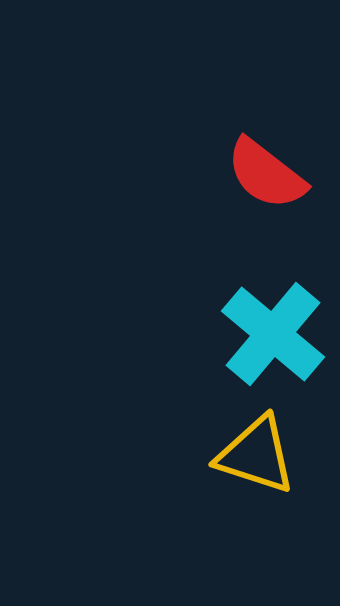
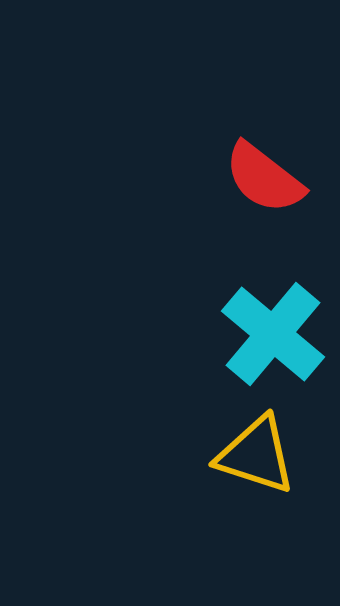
red semicircle: moved 2 px left, 4 px down
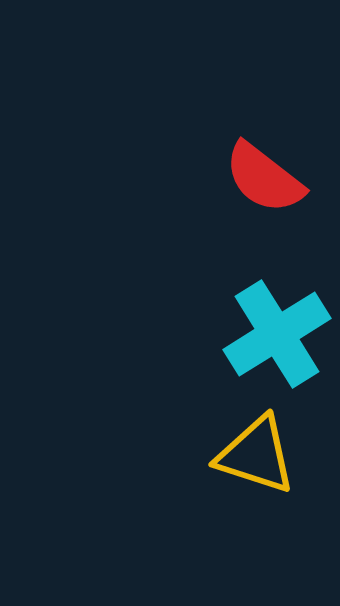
cyan cross: moved 4 px right; rotated 18 degrees clockwise
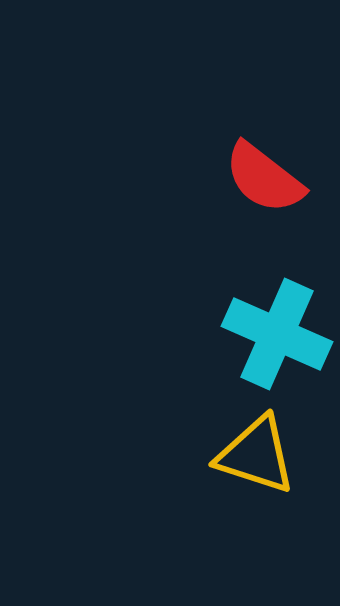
cyan cross: rotated 34 degrees counterclockwise
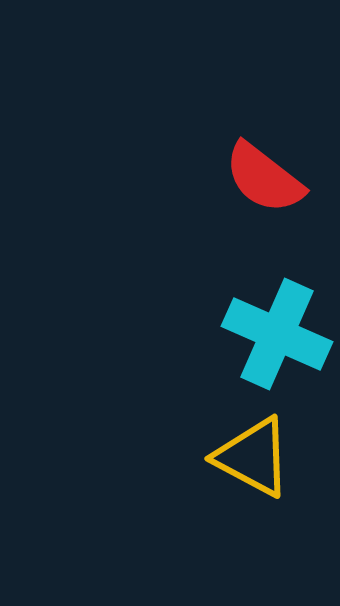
yellow triangle: moved 3 px left, 2 px down; rotated 10 degrees clockwise
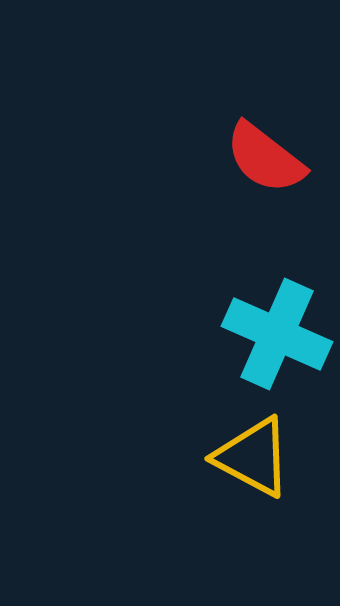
red semicircle: moved 1 px right, 20 px up
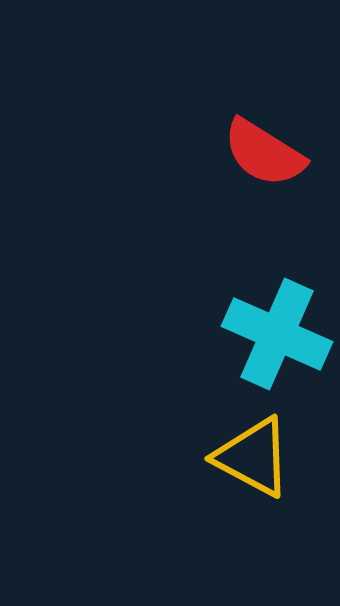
red semicircle: moved 1 px left, 5 px up; rotated 6 degrees counterclockwise
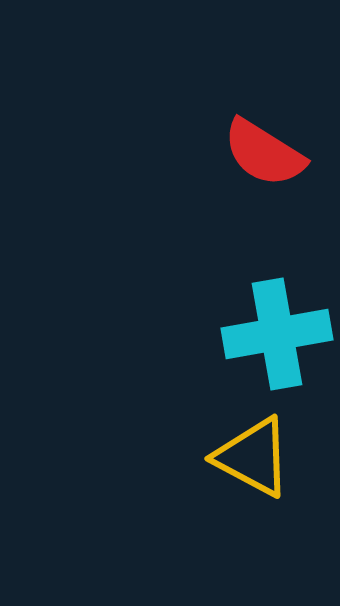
cyan cross: rotated 34 degrees counterclockwise
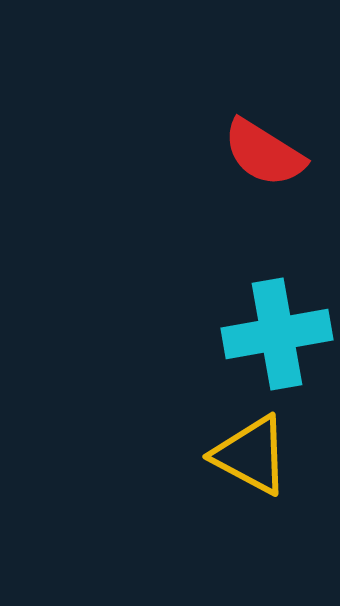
yellow triangle: moved 2 px left, 2 px up
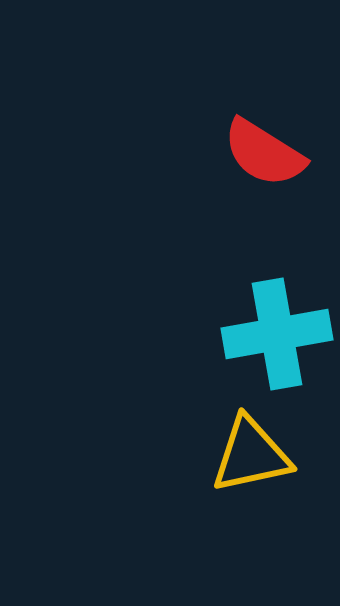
yellow triangle: rotated 40 degrees counterclockwise
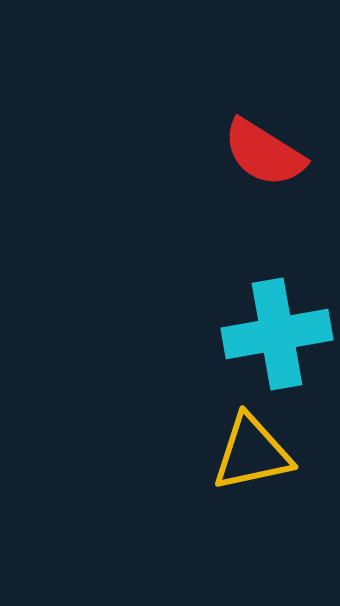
yellow triangle: moved 1 px right, 2 px up
